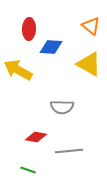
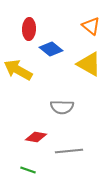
blue diamond: moved 2 px down; rotated 35 degrees clockwise
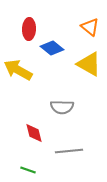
orange triangle: moved 1 px left, 1 px down
blue diamond: moved 1 px right, 1 px up
red diamond: moved 2 px left, 4 px up; rotated 65 degrees clockwise
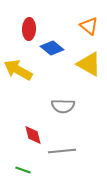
orange triangle: moved 1 px left, 1 px up
gray semicircle: moved 1 px right, 1 px up
red diamond: moved 1 px left, 2 px down
gray line: moved 7 px left
green line: moved 5 px left
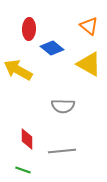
red diamond: moved 6 px left, 4 px down; rotated 15 degrees clockwise
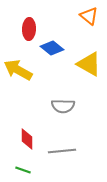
orange triangle: moved 10 px up
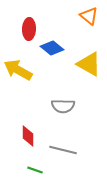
red diamond: moved 1 px right, 3 px up
gray line: moved 1 px right, 1 px up; rotated 20 degrees clockwise
green line: moved 12 px right
